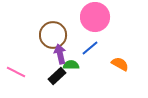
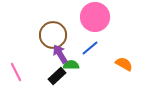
purple arrow: rotated 18 degrees counterclockwise
orange semicircle: moved 4 px right
pink line: rotated 36 degrees clockwise
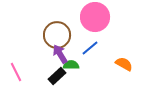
brown circle: moved 4 px right
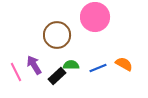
blue line: moved 8 px right, 20 px down; rotated 18 degrees clockwise
purple arrow: moved 26 px left, 11 px down
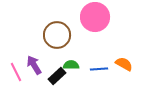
blue line: moved 1 px right, 1 px down; rotated 18 degrees clockwise
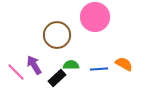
pink line: rotated 18 degrees counterclockwise
black rectangle: moved 2 px down
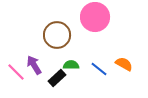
blue line: rotated 42 degrees clockwise
